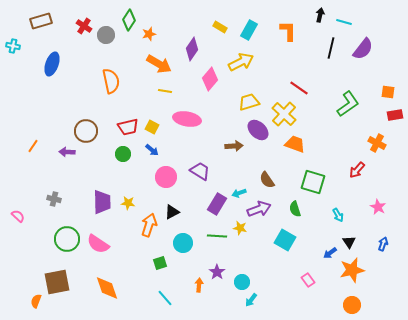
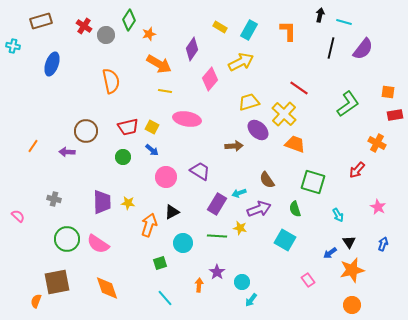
green circle at (123, 154): moved 3 px down
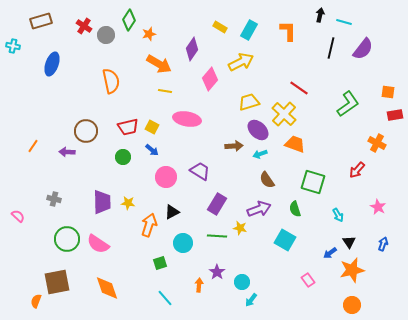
cyan arrow at (239, 193): moved 21 px right, 39 px up
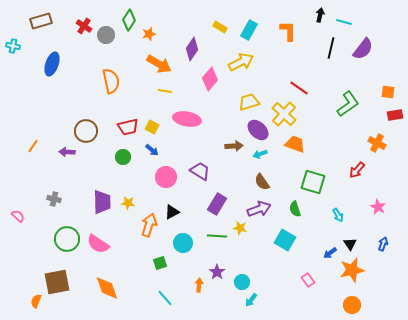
brown semicircle at (267, 180): moved 5 px left, 2 px down
black triangle at (349, 242): moved 1 px right, 2 px down
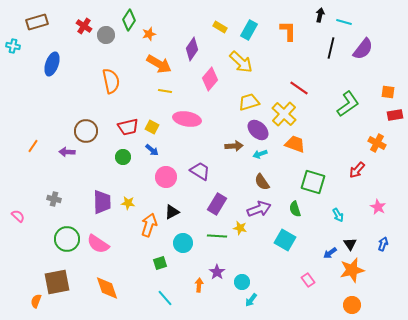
brown rectangle at (41, 21): moved 4 px left, 1 px down
yellow arrow at (241, 62): rotated 70 degrees clockwise
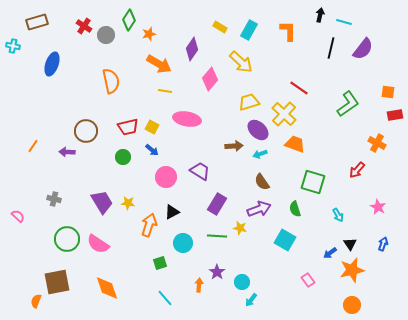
purple trapezoid at (102, 202): rotated 30 degrees counterclockwise
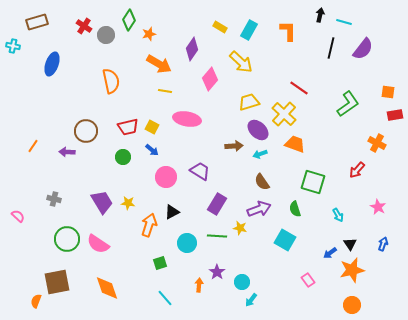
cyan circle at (183, 243): moved 4 px right
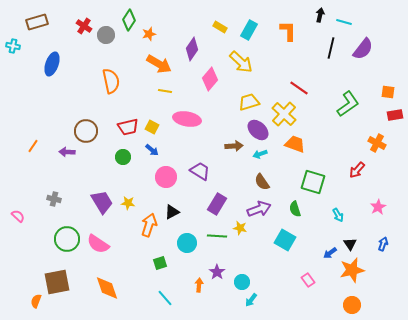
pink star at (378, 207): rotated 14 degrees clockwise
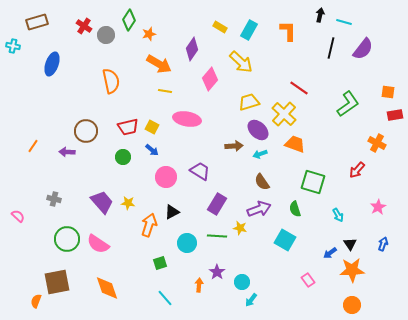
purple trapezoid at (102, 202): rotated 10 degrees counterclockwise
orange star at (352, 270): rotated 10 degrees clockwise
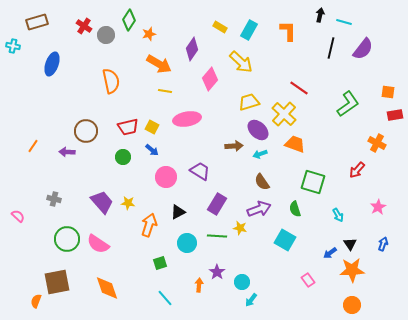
pink ellipse at (187, 119): rotated 20 degrees counterclockwise
black triangle at (172, 212): moved 6 px right
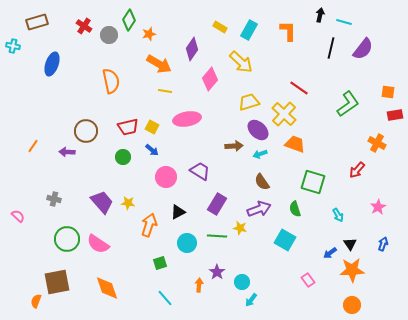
gray circle at (106, 35): moved 3 px right
